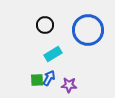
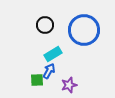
blue circle: moved 4 px left
blue arrow: moved 7 px up
purple star: rotated 21 degrees counterclockwise
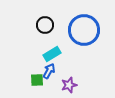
cyan rectangle: moved 1 px left
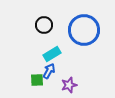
black circle: moved 1 px left
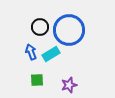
black circle: moved 4 px left, 2 px down
blue circle: moved 15 px left
cyan rectangle: moved 1 px left
blue arrow: moved 18 px left, 19 px up; rotated 49 degrees counterclockwise
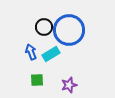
black circle: moved 4 px right
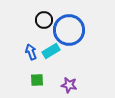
black circle: moved 7 px up
cyan rectangle: moved 3 px up
purple star: rotated 28 degrees clockwise
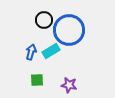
blue arrow: rotated 35 degrees clockwise
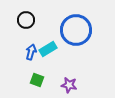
black circle: moved 18 px left
blue circle: moved 7 px right
cyan rectangle: moved 3 px left, 2 px up
green square: rotated 24 degrees clockwise
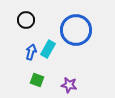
cyan rectangle: rotated 30 degrees counterclockwise
